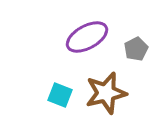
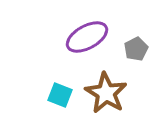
brown star: rotated 27 degrees counterclockwise
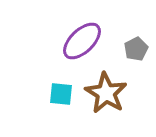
purple ellipse: moved 5 px left, 4 px down; rotated 15 degrees counterclockwise
cyan square: moved 1 px right, 1 px up; rotated 15 degrees counterclockwise
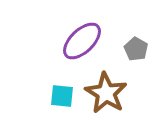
gray pentagon: rotated 15 degrees counterclockwise
cyan square: moved 1 px right, 2 px down
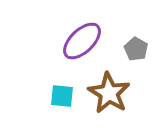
brown star: moved 3 px right
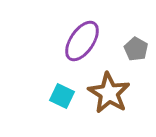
purple ellipse: rotated 12 degrees counterclockwise
cyan square: rotated 20 degrees clockwise
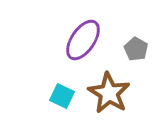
purple ellipse: moved 1 px right, 1 px up
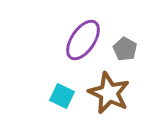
gray pentagon: moved 11 px left
brown star: rotated 6 degrees counterclockwise
